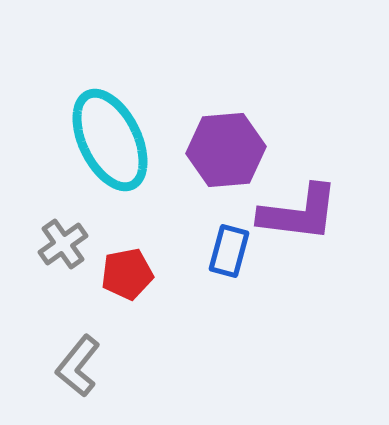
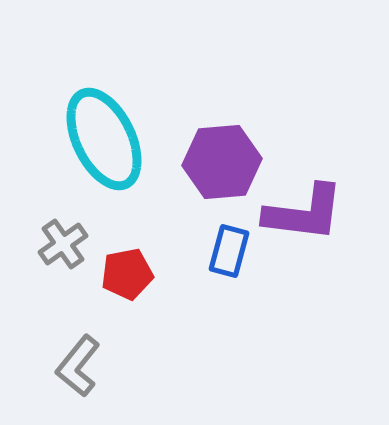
cyan ellipse: moved 6 px left, 1 px up
purple hexagon: moved 4 px left, 12 px down
purple L-shape: moved 5 px right
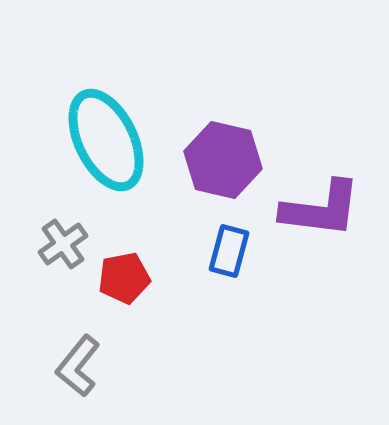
cyan ellipse: moved 2 px right, 1 px down
purple hexagon: moved 1 px right, 2 px up; rotated 18 degrees clockwise
purple L-shape: moved 17 px right, 4 px up
red pentagon: moved 3 px left, 4 px down
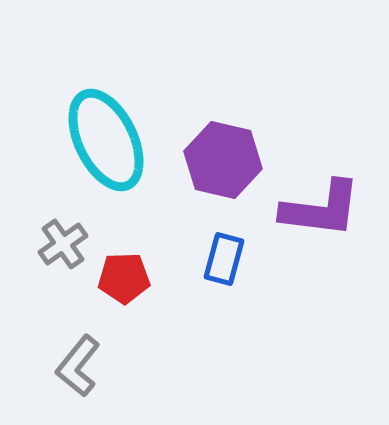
blue rectangle: moved 5 px left, 8 px down
red pentagon: rotated 9 degrees clockwise
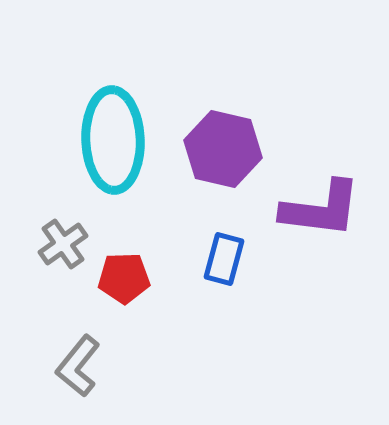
cyan ellipse: moved 7 px right; rotated 24 degrees clockwise
purple hexagon: moved 11 px up
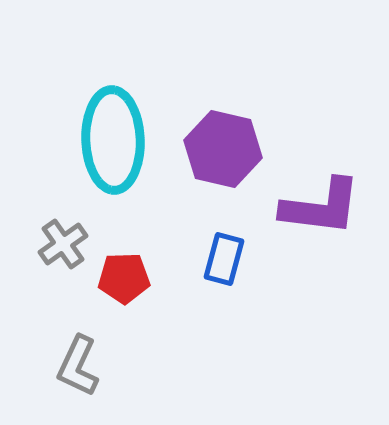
purple L-shape: moved 2 px up
gray L-shape: rotated 14 degrees counterclockwise
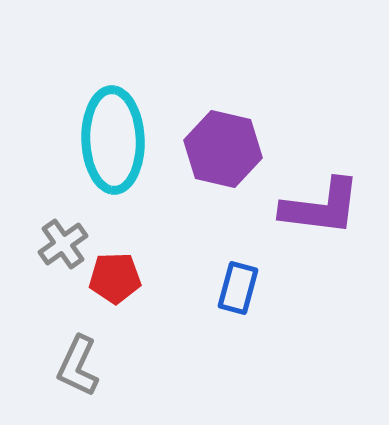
blue rectangle: moved 14 px right, 29 px down
red pentagon: moved 9 px left
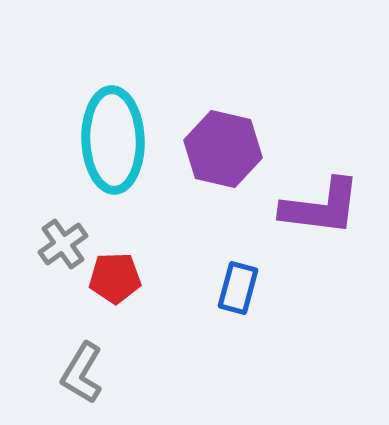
gray L-shape: moved 4 px right, 7 px down; rotated 6 degrees clockwise
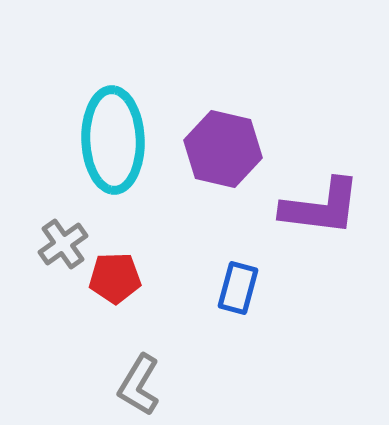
gray L-shape: moved 57 px right, 12 px down
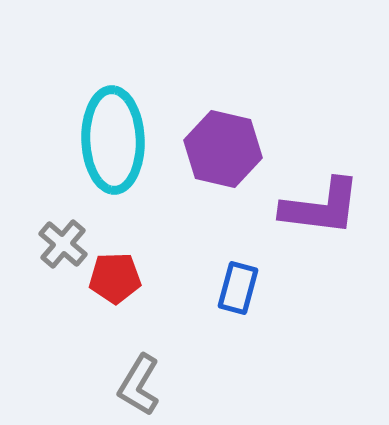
gray cross: rotated 15 degrees counterclockwise
